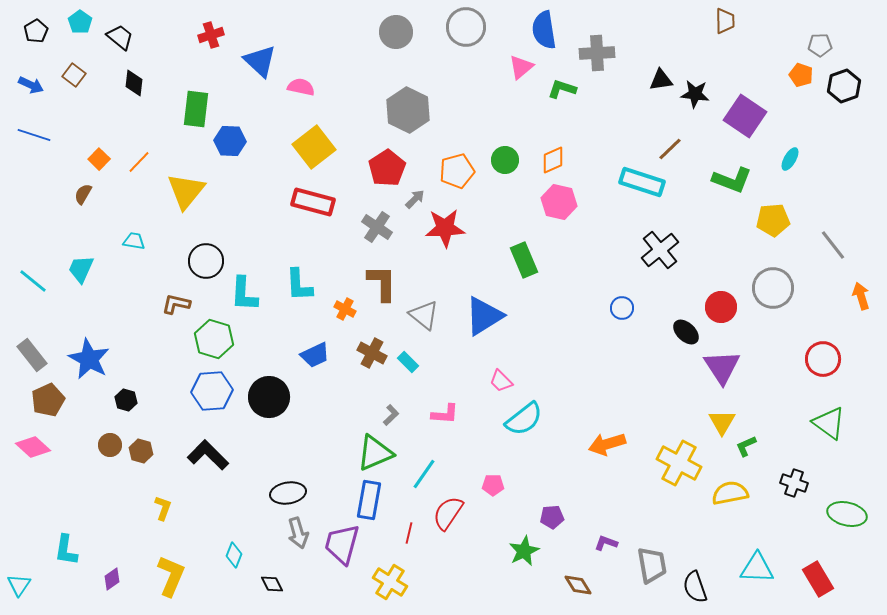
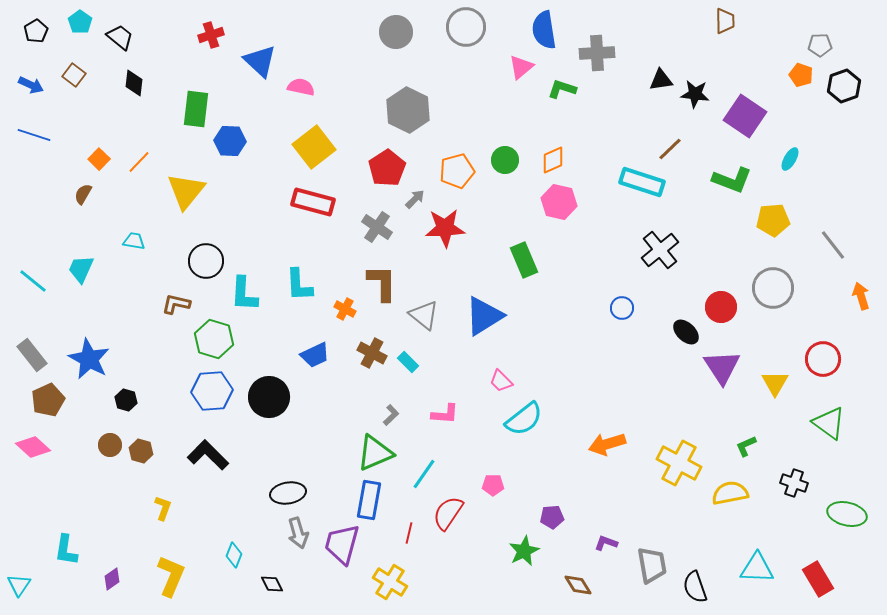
yellow triangle at (722, 422): moved 53 px right, 39 px up
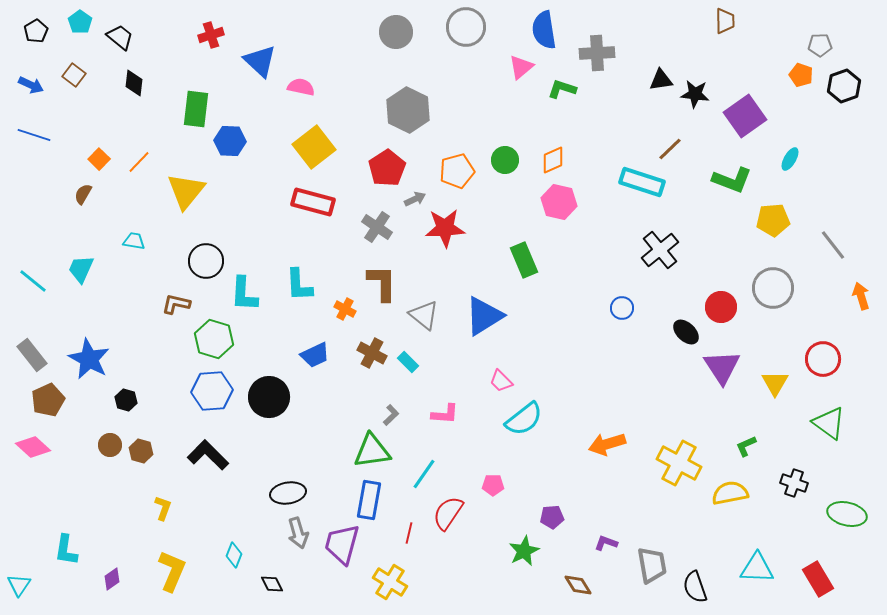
purple square at (745, 116): rotated 21 degrees clockwise
gray arrow at (415, 199): rotated 20 degrees clockwise
green triangle at (375, 453): moved 3 px left, 2 px up; rotated 15 degrees clockwise
yellow L-shape at (171, 576): moved 1 px right, 5 px up
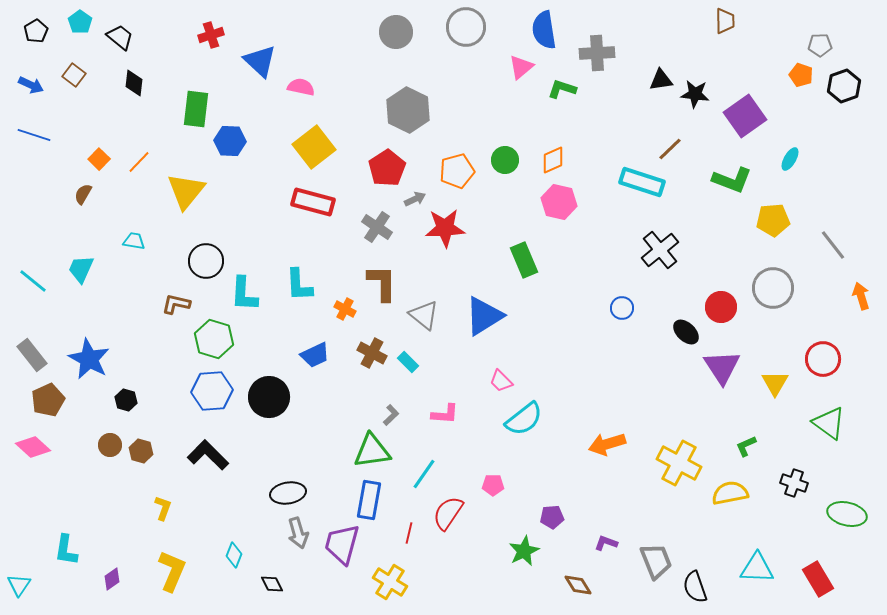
gray trapezoid at (652, 565): moved 4 px right, 4 px up; rotated 12 degrees counterclockwise
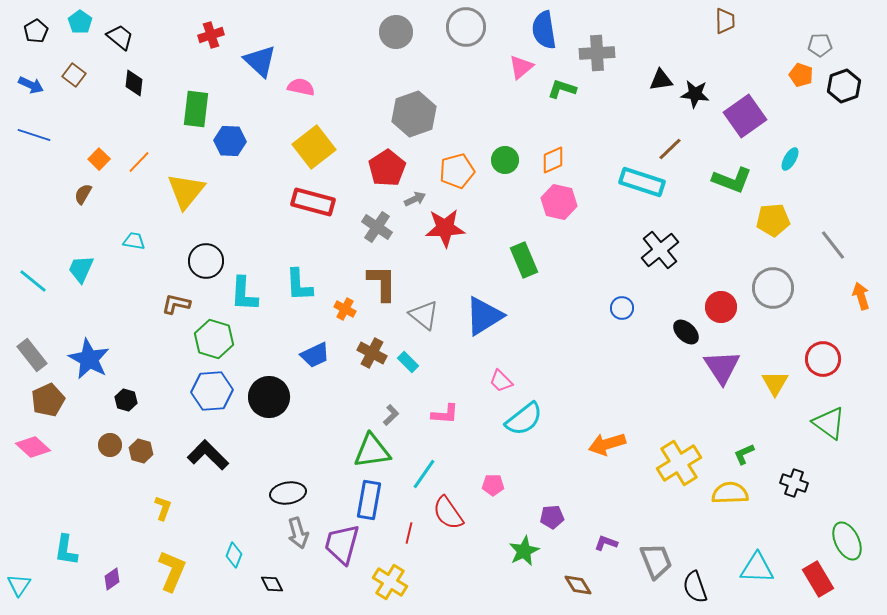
gray hexagon at (408, 110): moved 6 px right, 4 px down; rotated 15 degrees clockwise
green L-shape at (746, 446): moved 2 px left, 8 px down
yellow cross at (679, 463): rotated 30 degrees clockwise
yellow semicircle at (730, 493): rotated 9 degrees clockwise
red semicircle at (448, 513): rotated 69 degrees counterclockwise
green ellipse at (847, 514): moved 27 px down; rotated 51 degrees clockwise
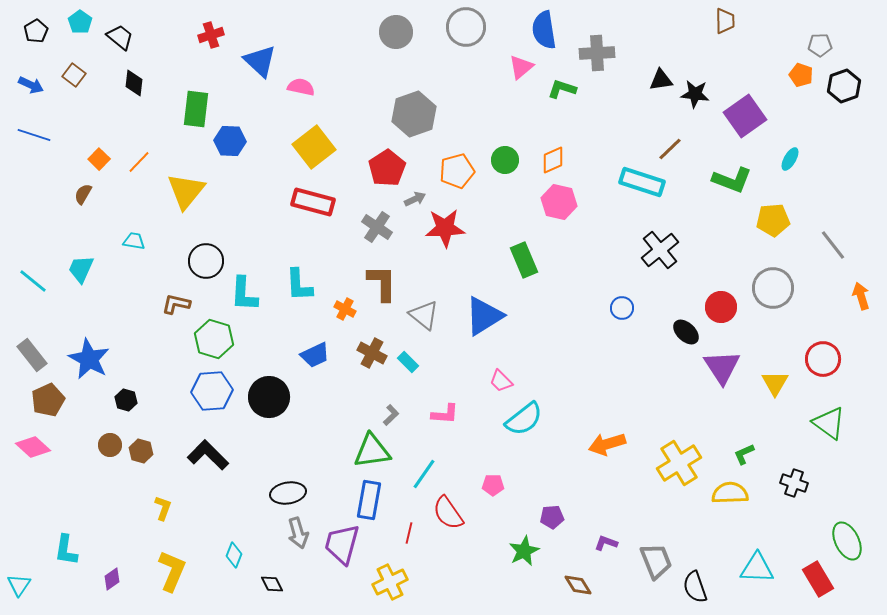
yellow cross at (390, 582): rotated 32 degrees clockwise
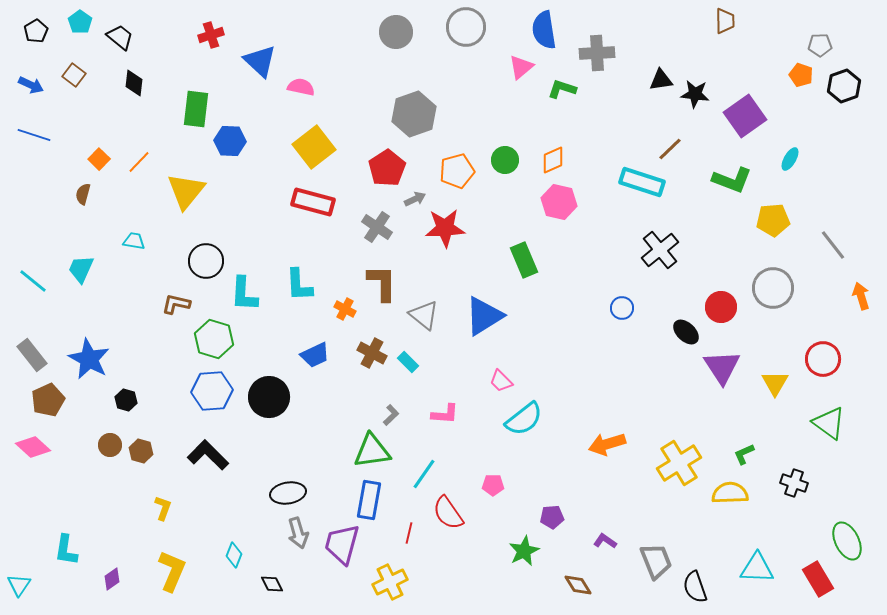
brown semicircle at (83, 194): rotated 15 degrees counterclockwise
purple L-shape at (606, 543): moved 1 px left, 2 px up; rotated 15 degrees clockwise
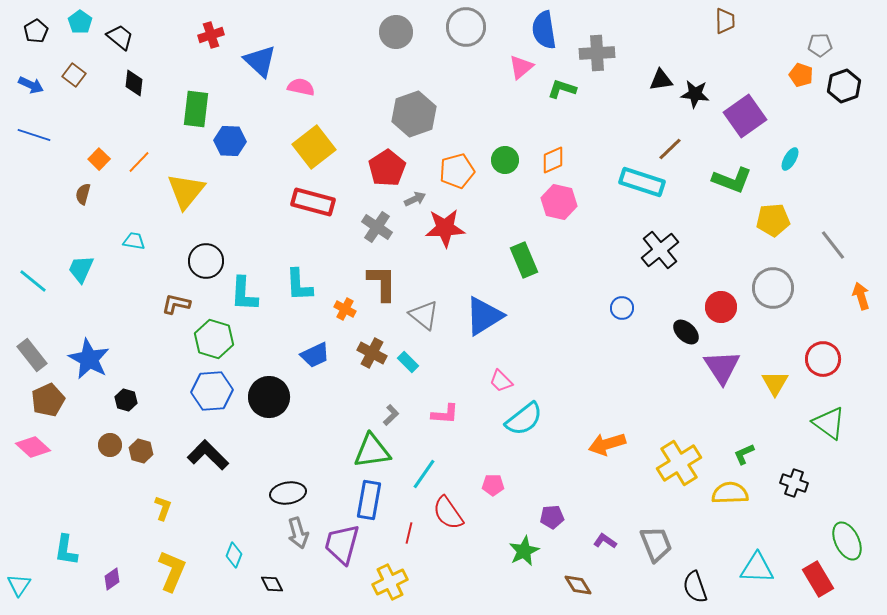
gray trapezoid at (656, 561): moved 17 px up
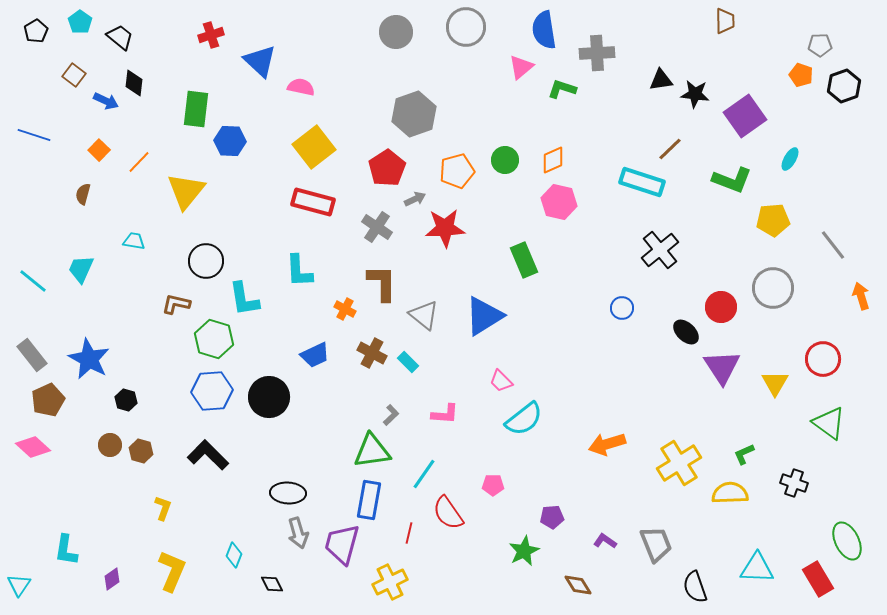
blue arrow at (31, 85): moved 75 px right, 16 px down
orange square at (99, 159): moved 9 px up
cyan L-shape at (299, 285): moved 14 px up
cyan L-shape at (244, 294): moved 5 px down; rotated 12 degrees counterclockwise
black ellipse at (288, 493): rotated 12 degrees clockwise
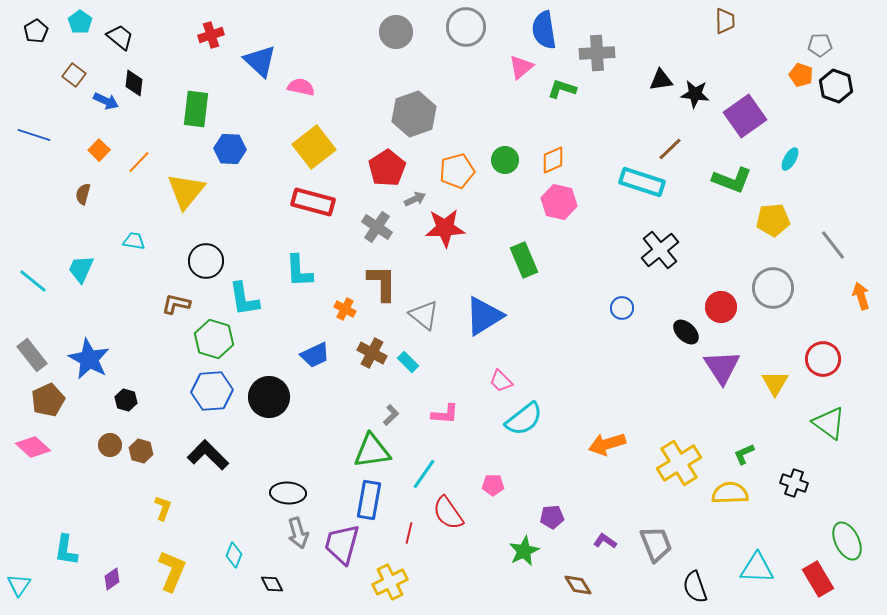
black hexagon at (844, 86): moved 8 px left; rotated 20 degrees counterclockwise
blue hexagon at (230, 141): moved 8 px down
